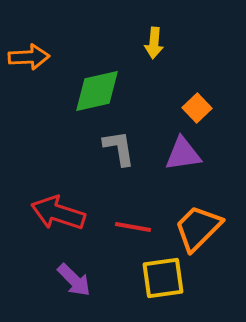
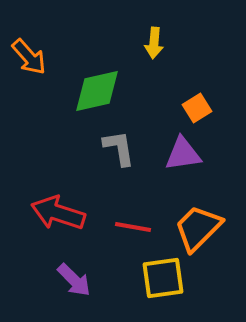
orange arrow: rotated 51 degrees clockwise
orange square: rotated 12 degrees clockwise
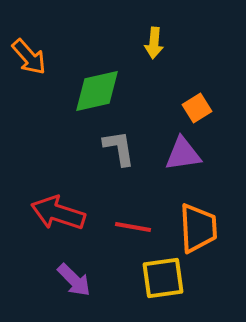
orange trapezoid: rotated 132 degrees clockwise
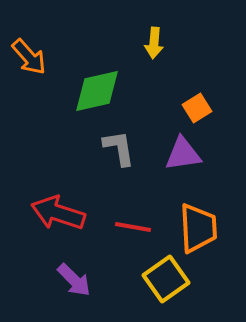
yellow square: moved 3 px right, 1 px down; rotated 27 degrees counterclockwise
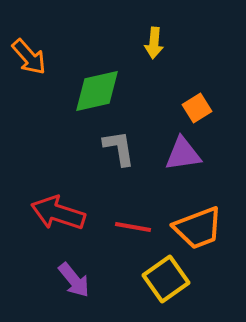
orange trapezoid: rotated 72 degrees clockwise
purple arrow: rotated 6 degrees clockwise
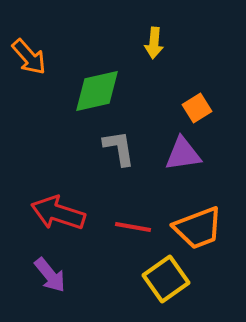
purple arrow: moved 24 px left, 5 px up
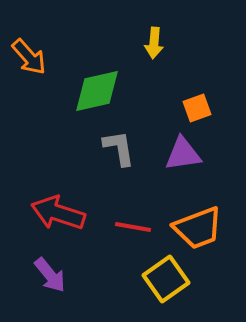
orange square: rotated 12 degrees clockwise
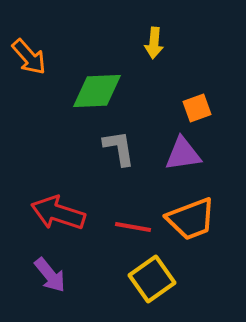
green diamond: rotated 10 degrees clockwise
orange trapezoid: moved 7 px left, 9 px up
yellow square: moved 14 px left
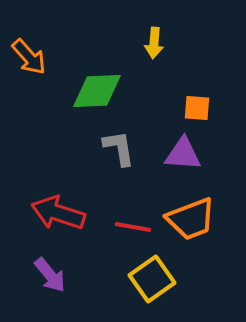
orange square: rotated 24 degrees clockwise
purple triangle: rotated 12 degrees clockwise
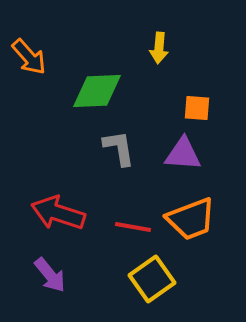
yellow arrow: moved 5 px right, 5 px down
